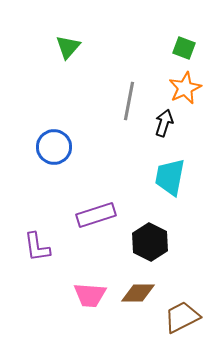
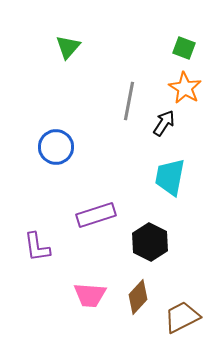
orange star: rotated 16 degrees counterclockwise
black arrow: rotated 16 degrees clockwise
blue circle: moved 2 px right
brown diamond: moved 4 px down; rotated 48 degrees counterclockwise
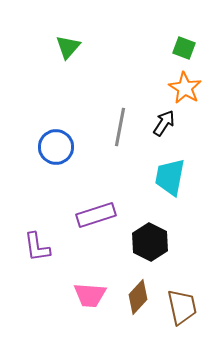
gray line: moved 9 px left, 26 px down
brown trapezoid: moved 10 px up; rotated 105 degrees clockwise
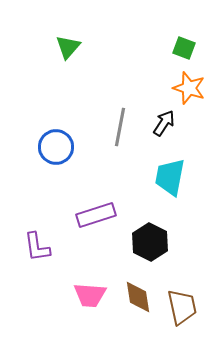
orange star: moved 4 px right; rotated 12 degrees counterclockwise
brown diamond: rotated 52 degrees counterclockwise
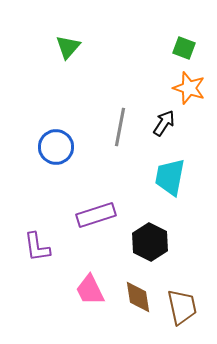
pink trapezoid: moved 5 px up; rotated 60 degrees clockwise
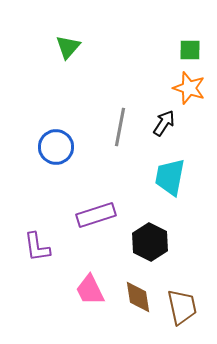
green square: moved 6 px right, 2 px down; rotated 20 degrees counterclockwise
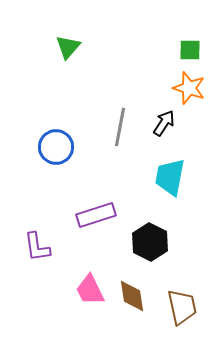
brown diamond: moved 6 px left, 1 px up
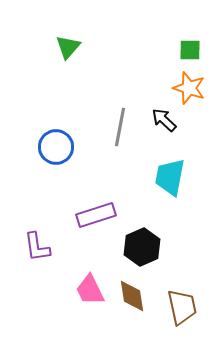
black arrow: moved 3 px up; rotated 80 degrees counterclockwise
black hexagon: moved 8 px left, 5 px down; rotated 9 degrees clockwise
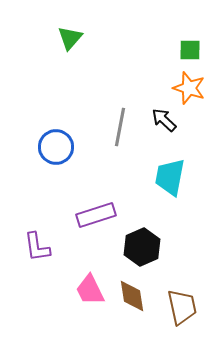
green triangle: moved 2 px right, 9 px up
